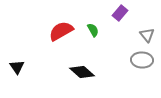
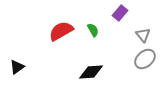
gray triangle: moved 4 px left
gray ellipse: moved 3 px right, 1 px up; rotated 45 degrees counterclockwise
black triangle: rotated 28 degrees clockwise
black diamond: moved 9 px right; rotated 45 degrees counterclockwise
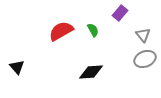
gray ellipse: rotated 20 degrees clockwise
black triangle: rotated 35 degrees counterclockwise
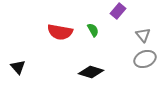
purple rectangle: moved 2 px left, 2 px up
red semicircle: moved 1 px left, 1 px down; rotated 140 degrees counterclockwise
black triangle: moved 1 px right
black diamond: rotated 20 degrees clockwise
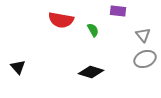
purple rectangle: rotated 56 degrees clockwise
red semicircle: moved 1 px right, 12 px up
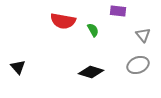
red semicircle: moved 2 px right, 1 px down
gray ellipse: moved 7 px left, 6 px down
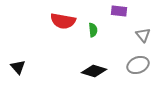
purple rectangle: moved 1 px right
green semicircle: rotated 24 degrees clockwise
black diamond: moved 3 px right, 1 px up
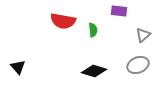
gray triangle: rotated 28 degrees clockwise
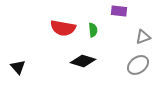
red semicircle: moved 7 px down
gray triangle: moved 2 px down; rotated 21 degrees clockwise
gray ellipse: rotated 15 degrees counterclockwise
black diamond: moved 11 px left, 10 px up
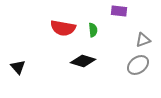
gray triangle: moved 3 px down
